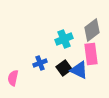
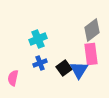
cyan cross: moved 26 px left
blue triangle: rotated 36 degrees clockwise
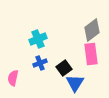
blue triangle: moved 4 px left, 13 px down
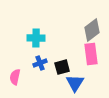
cyan cross: moved 2 px left, 1 px up; rotated 24 degrees clockwise
black square: moved 2 px left, 1 px up; rotated 21 degrees clockwise
pink semicircle: moved 2 px right, 1 px up
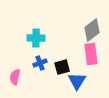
blue triangle: moved 2 px right, 2 px up
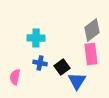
blue cross: rotated 32 degrees clockwise
black square: rotated 21 degrees counterclockwise
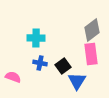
black square: moved 1 px right, 1 px up
pink semicircle: moved 2 px left; rotated 98 degrees clockwise
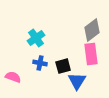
cyan cross: rotated 36 degrees counterclockwise
black square: rotated 21 degrees clockwise
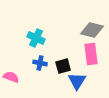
gray diamond: rotated 50 degrees clockwise
cyan cross: rotated 30 degrees counterclockwise
pink semicircle: moved 2 px left
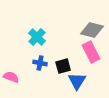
cyan cross: moved 1 px right, 1 px up; rotated 18 degrees clockwise
pink rectangle: moved 2 px up; rotated 20 degrees counterclockwise
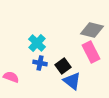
cyan cross: moved 6 px down
black square: rotated 21 degrees counterclockwise
blue triangle: moved 5 px left; rotated 24 degrees counterclockwise
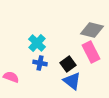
black square: moved 5 px right, 2 px up
